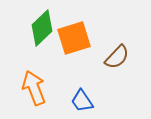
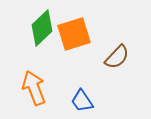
orange square: moved 4 px up
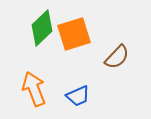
orange arrow: moved 1 px down
blue trapezoid: moved 4 px left, 5 px up; rotated 80 degrees counterclockwise
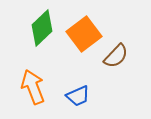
orange square: moved 10 px right; rotated 20 degrees counterclockwise
brown semicircle: moved 1 px left, 1 px up
orange arrow: moved 1 px left, 2 px up
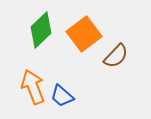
green diamond: moved 1 px left, 2 px down
blue trapezoid: moved 16 px left; rotated 65 degrees clockwise
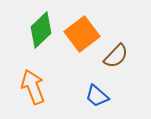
orange square: moved 2 px left
blue trapezoid: moved 35 px right
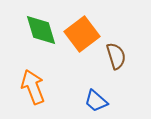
green diamond: rotated 63 degrees counterclockwise
brown semicircle: rotated 60 degrees counterclockwise
blue trapezoid: moved 1 px left, 5 px down
